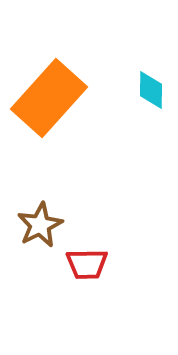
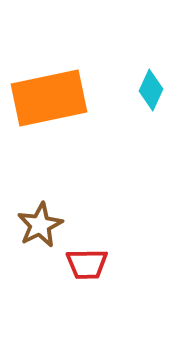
cyan diamond: rotated 24 degrees clockwise
orange rectangle: rotated 36 degrees clockwise
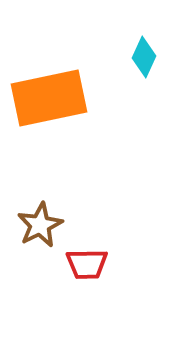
cyan diamond: moved 7 px left, 33 px up
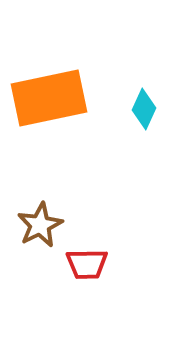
cyan diamond: moved 52 px down
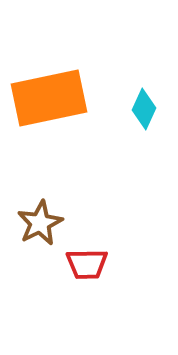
brown star: moved 2 px up
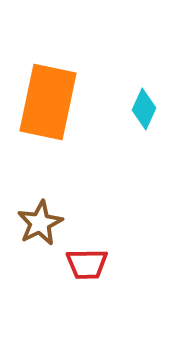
orange rectangle: moved 1 px left, 4 px down; rotated 66 degrees counterclockwise
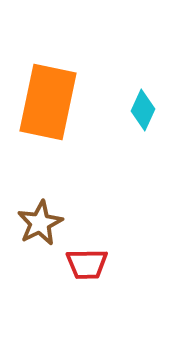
cyan diamond: moved 1 px left, 1 px down
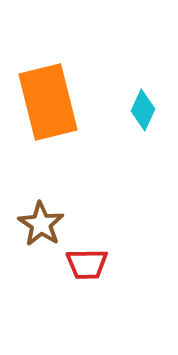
orange rectangle: rotated 26 degrees counterclockwise
brown star: moved 1 px right, 1 px down; rotated 12 degrees counterclockwise
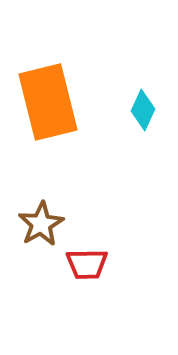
brown star: rotated 9 degrees clockwise
